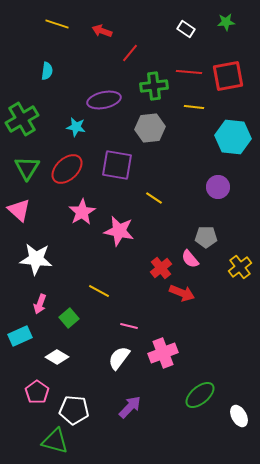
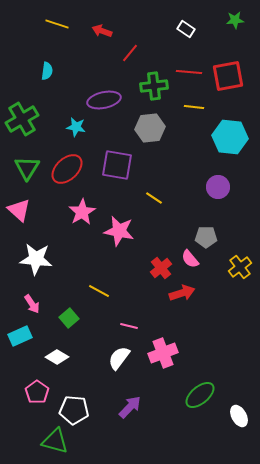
green star at (226, 22): moved 9 px right, 2 px up
cyan hexagon at (233, 137): moved 3 px left
red arrow at (182, 293): rotated 40 degrees counterclockwise
pink arrow at (40, 304): moved 8 px left; rotated 54 degrees counterclockwise
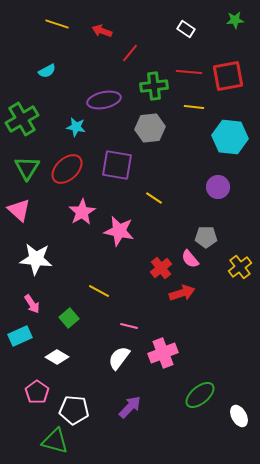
cyan semicircle at (47, 71): rotated 54 degrees clockwise
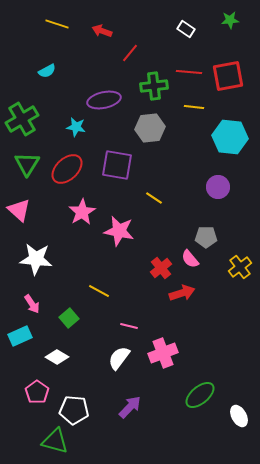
green star at (235, 20): moved 5 px left
green triangle at (27, 168): moved 4 px up
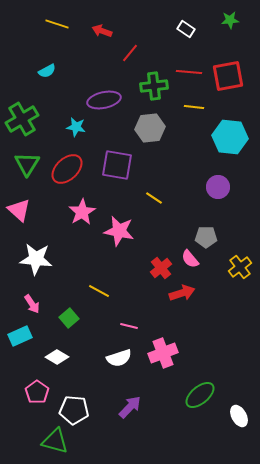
white semicircle at (119, 358): rotated 145 degrees counterclockwise
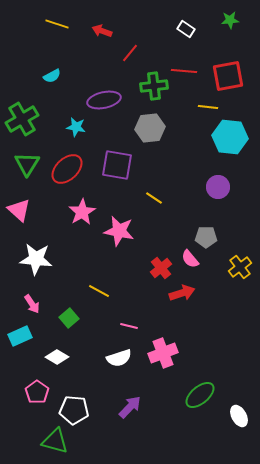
cyan semicircle at (47, 71): moved 5 px right, 5 px down
red line at (189, 72): moved 5 px left, 1 px up
yellow line at (194, 107): moved 14 px right
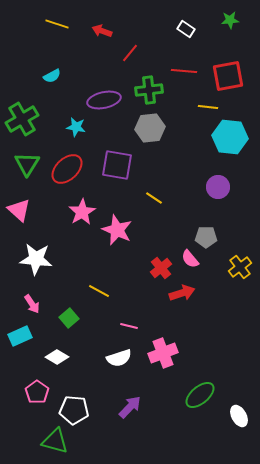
green cross at (154, 86): moved 5 px left, 4 px down
pink star at (119, 231): moved 2 px left, 1 px up; rotated 12 degrees clockwise
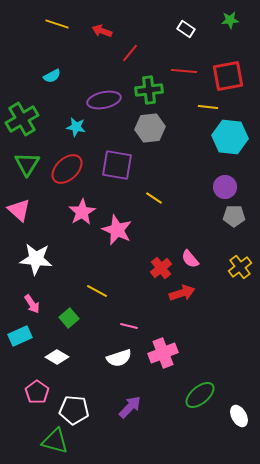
purple circle at (218, 187): moved 7 px right
gray pentagon at (206, 237): moved 28 px right, 21 px up
yellow line at (99, 291): moved 2 px left
